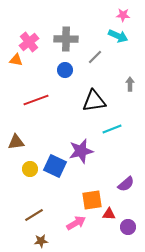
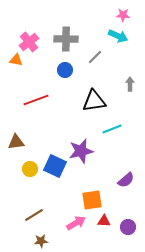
purple semicircle: moved 4 px up
red triangle: moved 5 px left, 7 px down
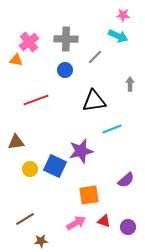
orange square: moved 3 px left, 5 px up
brown line: moved 9 px left, 4 px down
red triangle: rotated 16 degrees clockwise
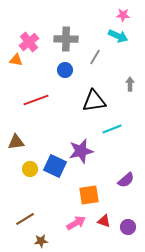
gray line: rotated 14 degrees counterclockwise
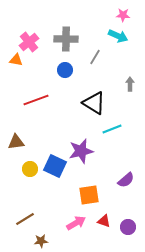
black triangle: moved 2 px down; rotated 40 degrees clockwise
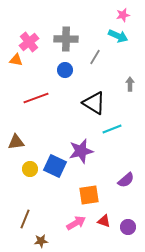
pink star: rotated 16 degrees counterclockwise
red line: moved 2 px up
brown line: rotated 36 degrees counterclockwise
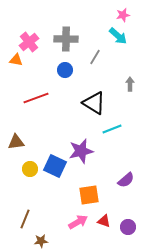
cyan arrow: rotated 18 degrees clockwise
pink arrow: moved 2 px right, 1 px up
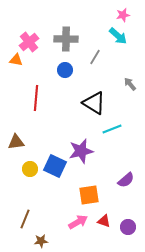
gray arrow: rotated 40 degrees counterclockwise
red line: rotated 65 degrees counterclockwise
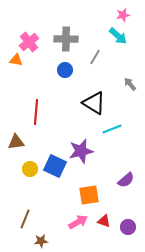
red line: moved 14 px down
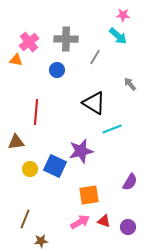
pink star: rotated 16 degrees clockwise
blue circle: moved 8 px left
purple semicircle: moved 4 px right, 2 px down; rotated 18 degrees counterclockwise
pink arrow: moved 2 px right
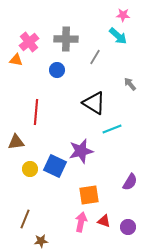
pink arrow: moved 1 px right; rotated 48 degrees counterclockwise
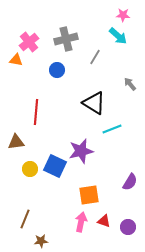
gray cross: rotated 15 degrees counterclockwise
